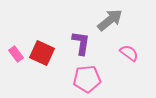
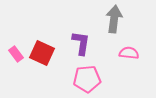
gray arrow: moved 4 px right, 1 px up; rotated 44 degrees counterclockwise
pink semicircle: rotated 30 degrees counterclockwise
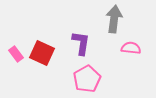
pink semicircle: moved 2 px right, 5 px up
pink pentagon: rotated 24 degrees counterclockwise
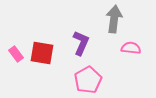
purple L-shape: rotated 15 degrees clockwise
red square: rotated 15 degrees counterclockwise
pink pentagon: moved 1 px right, 1 px down
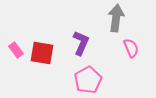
gray arrow: moved 2 px right, 1 px up
pink semicircle: rotated 60 degrees clockwise
pink rectangle: moved 4 px up
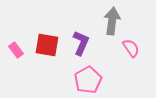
gray arrow: moved 4 px left, 3 px down
pink semicircle: rotated 12 degrees counterclockwise
red square: moved 5 px right, 8 px up
